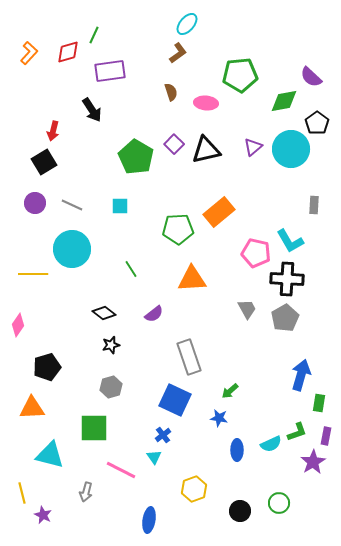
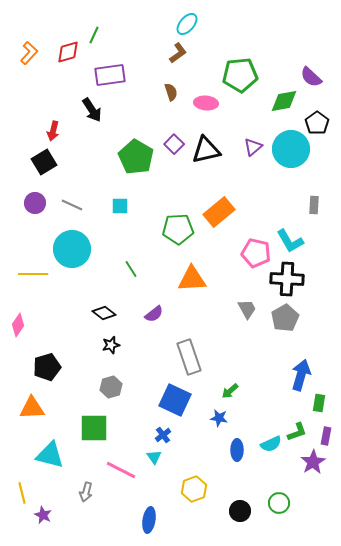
purple rectangle at (110, 71): moved 4 px down
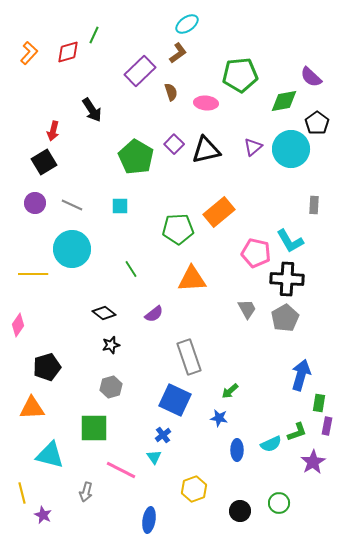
cyan ellipse at (187, 24): rotated 15 degrees clockwise
purple rectangle at (110, 75): moved 30 px right, 4 px up; rotated 36 degrees counterclockwise
purple rectangle at (326, 436): moved 1 px right, 10 px up
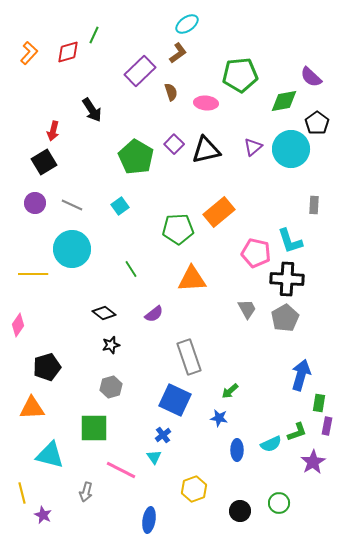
cyan square at (120, 206): rotated 36 degrees counterclockwise
cyan L-shape at (290, 241): rotated 12 degrees clockwise
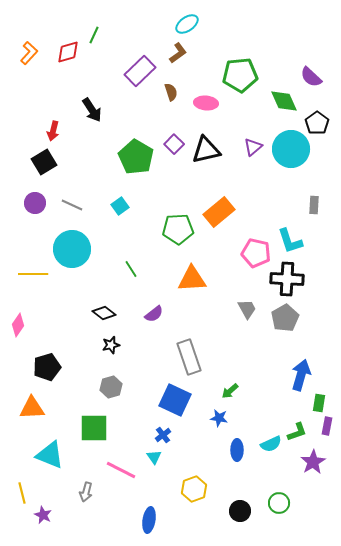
green diamond at (284, 101): rotated 76 degrees clockwise
cyan triangle at (50, 455): rotated 8 degrees clockwise
